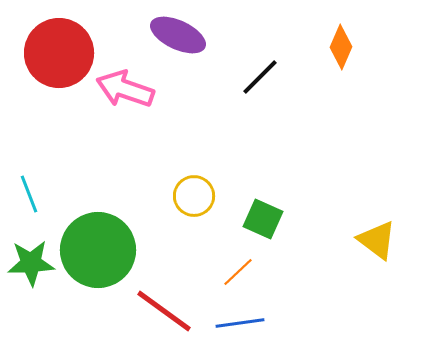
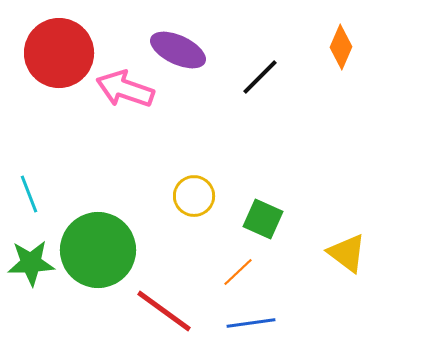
purple ellipse: moved 15 px down
yellow triangle: moved 30 px left, 13 px down
blue line: moved 11 px right
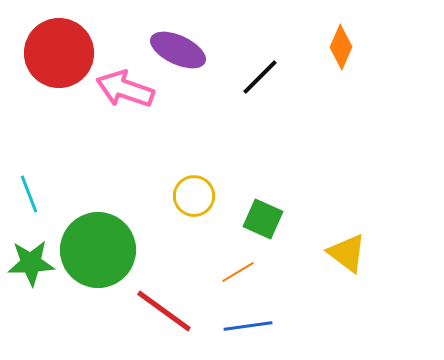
orange line: rotated 12 degrees clockwise
blue line: moved 3 px left, 3 px down
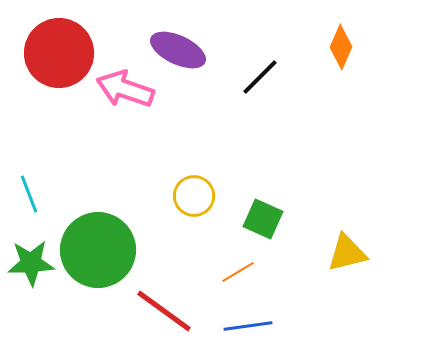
yellow triangle: rotated 51 degrees counterclockwise
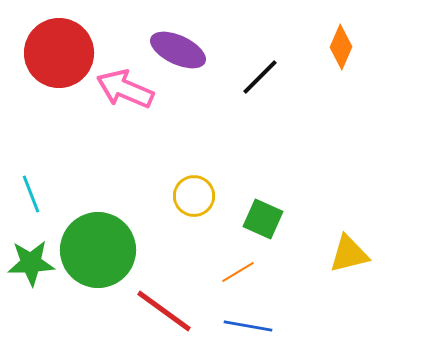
pink arrow: rotated 4 degrees clockwise
cyan line: moved 2 px right
yellow triangle: moved 2 px right, 1 px down
blue line: rotated 18 degrees clockwise
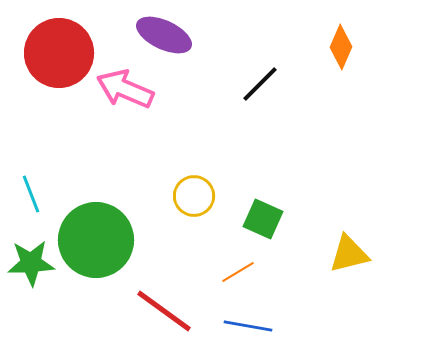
purple ellipse: moved 14 px left, 15 px up
black line: moved 7 px down
green circle: moved 2 px left, 10 px up
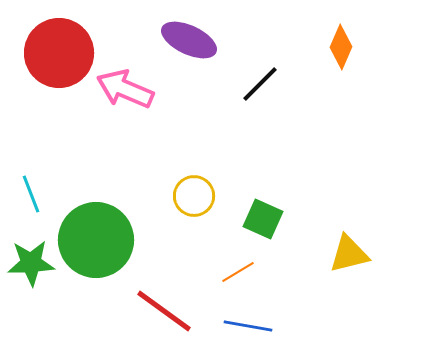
purple ellipse: moved 25 px right, 5 px down
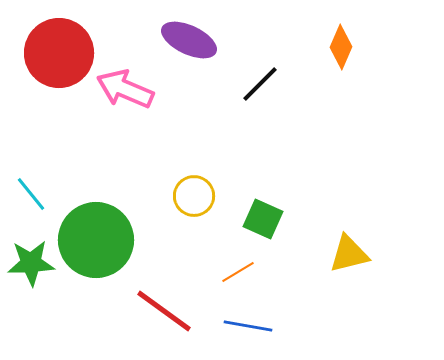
cyan line: rotated 18 degrees counterclockwise
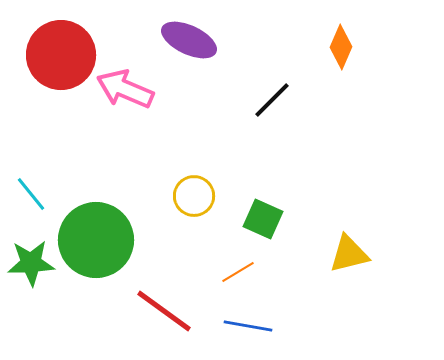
red circle: moved 2 px right, 2 px down
black line: moved 12 px right, 16 px down
